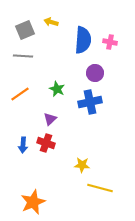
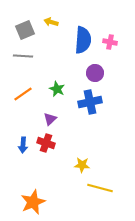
orange line: moved 3 px right
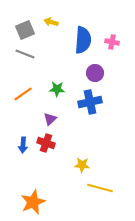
pink cross: moved 2 px right
gray line: moved 2 px right, 2 px up; rotated 18 degrees clockwise
green star: rotated 21 degrees counterclockwise
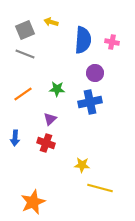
blue arrow: moved 8 px left, 7 px up
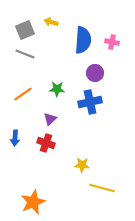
yellow line: moved 2 px right
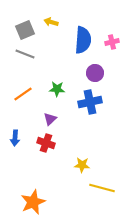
pink cross: rotated 24 degrees counterclockwise
